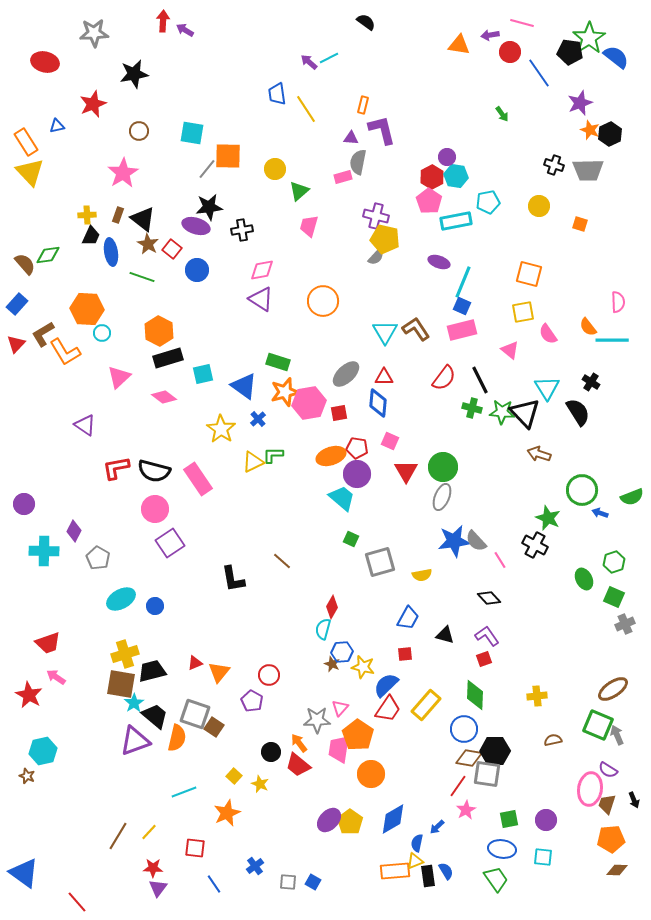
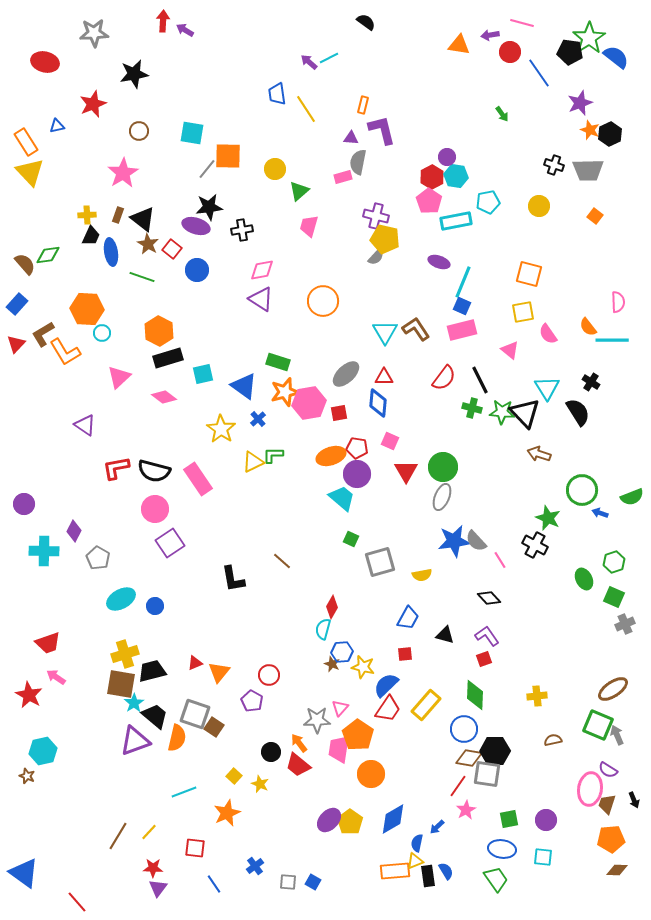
orange square at (580, 224): moved 15 px right, 8 px up; rotated 21 degrees clockwise
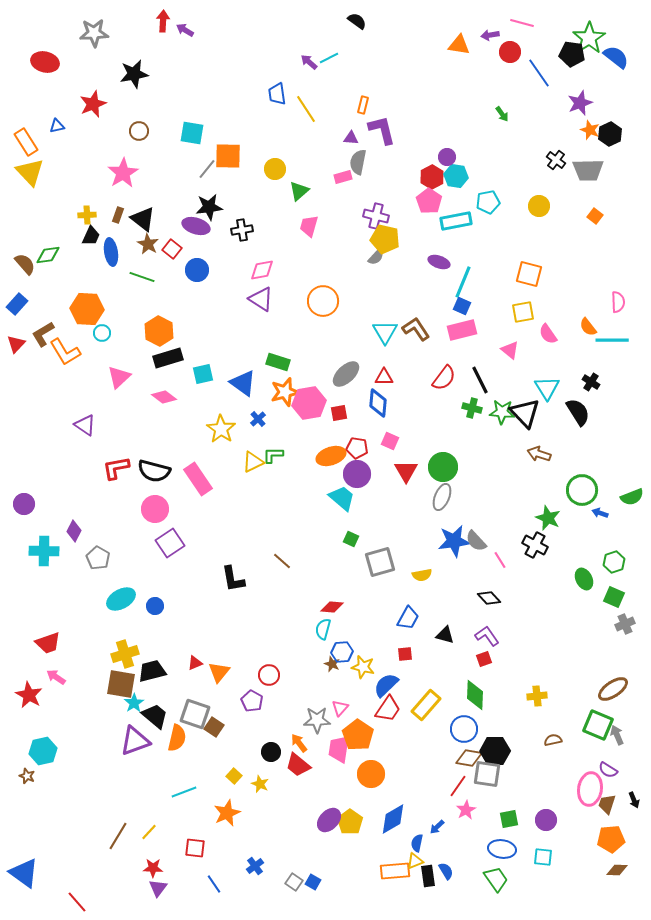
black semicircle at (366, 22): moved 9 px left, 1 px up
black pentagon at (570, 52): moved 2 px right, 2 px down
black cross at (554, 165): moved 2 px right, 5 px up; rotated 18 degrees clockwise
blue triangle at (244, 386): moved 1 px left, 3 px up
red diamond at (332, 607): rotated 65 degrees clockwise
gray square at (288, 882): moved 6 px right; rotated 30 degrees clockwise
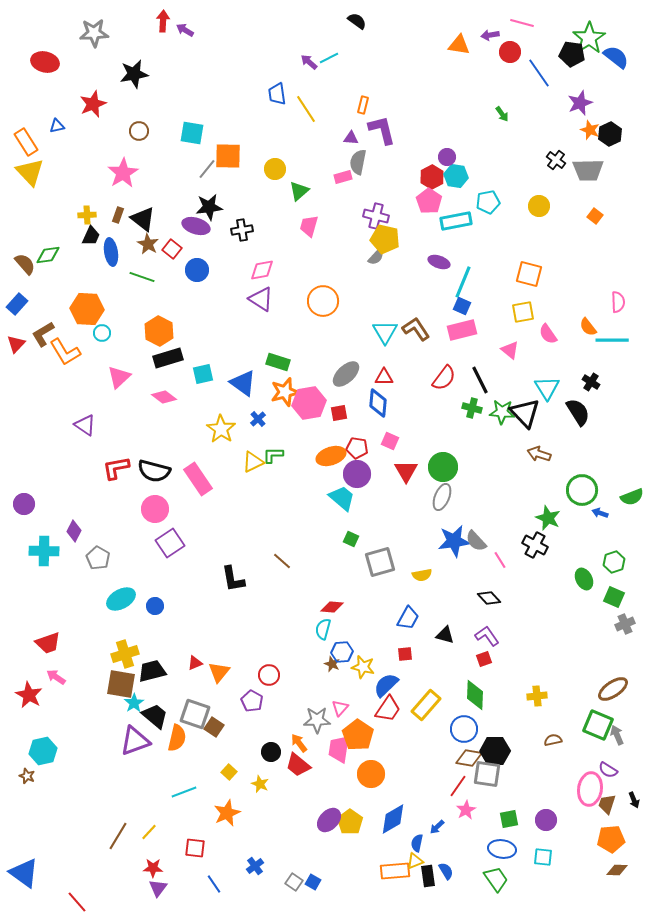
yellow square at (234, 776): moved 5 px left, 4 px up
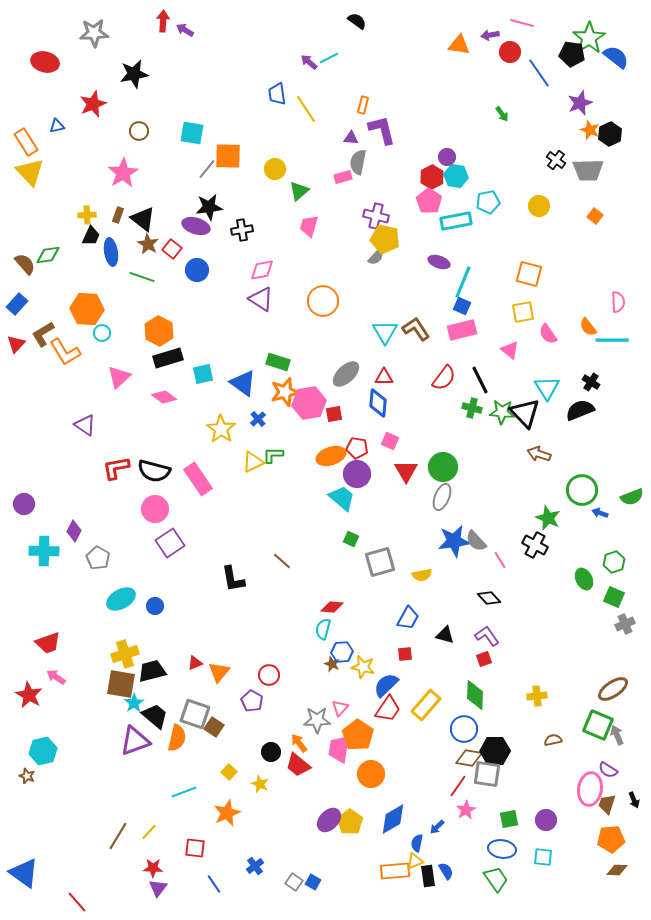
black semicircle at (578, 412): moved 2 px right, 2 px up; rotated 80 degrees counterclockwise
red square at (339, 413): moved 5 px left, 1 px down
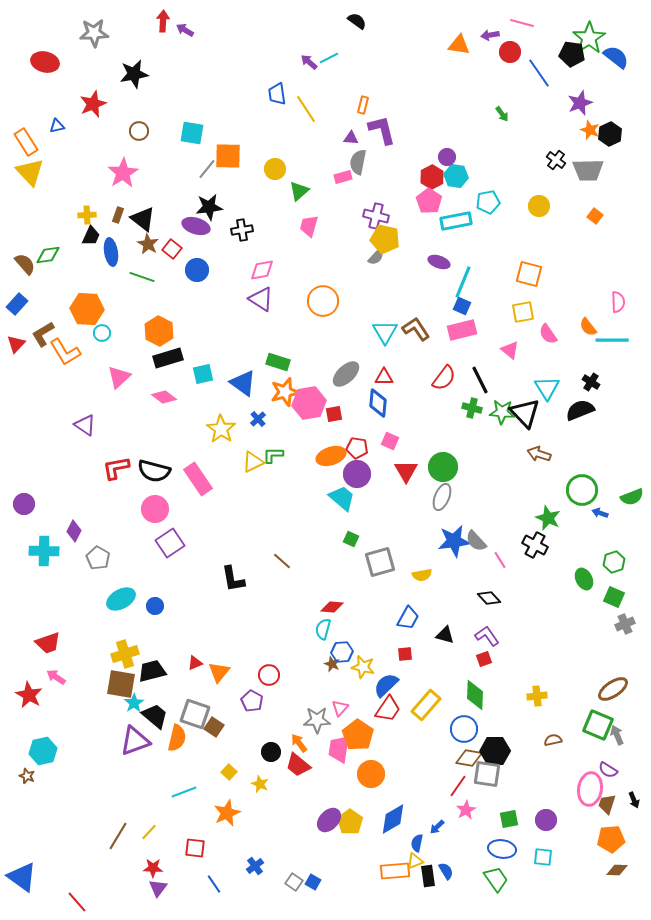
blue triangle at (24, 873): moved 2 px left, 4 px down
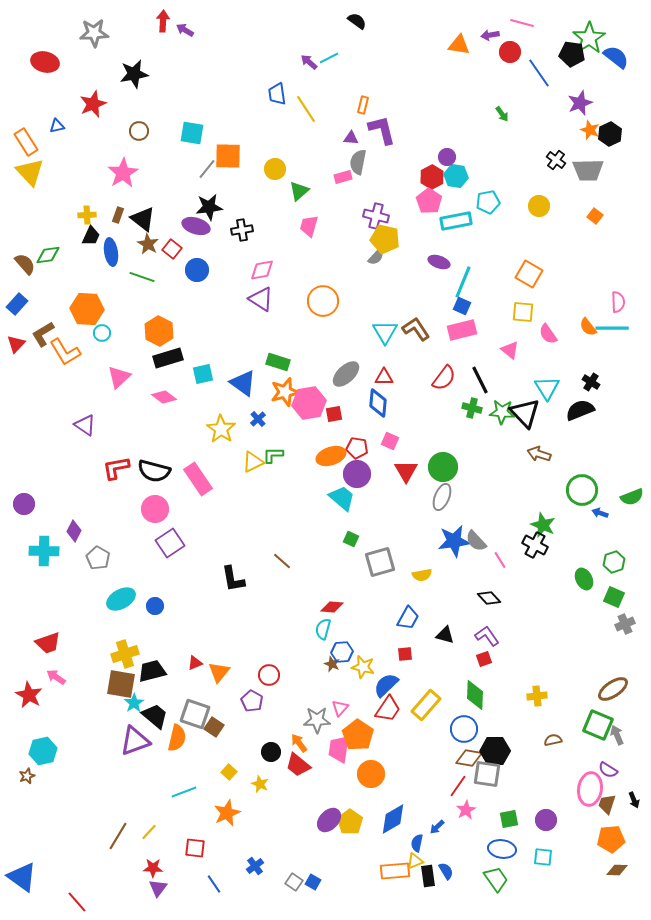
orange square at (529, 274): rotated 16 degrees clockwise
yellow square at (523, 312): rotated 15 degrees clockwise
cyan line at (612, 340): moved 12 px up
green star at (548, 518): moved 5 px left, 7 px down
brown star at (27, 776): rotated 28 degrees clockwise
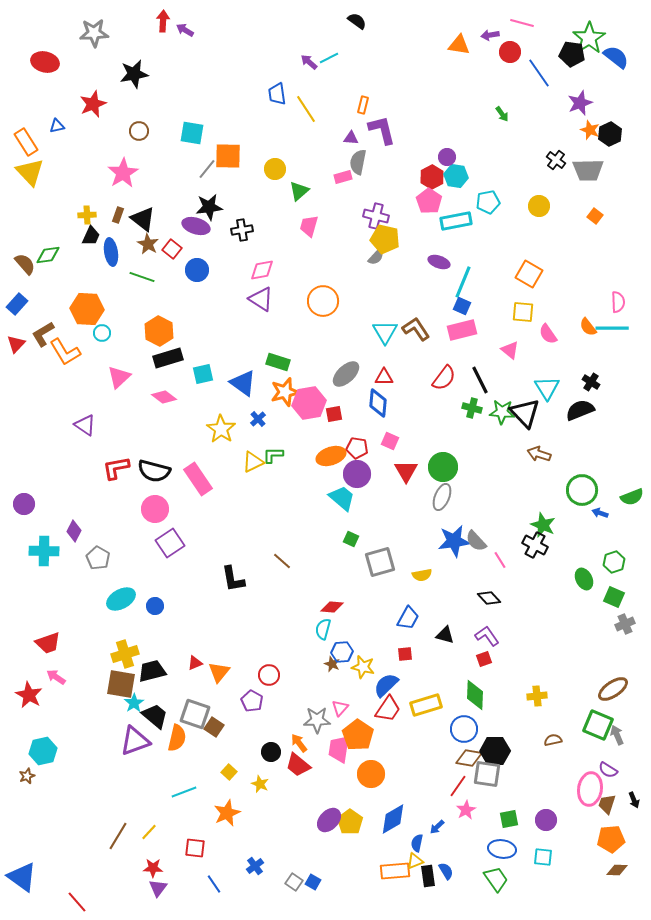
yellow rectangle at (426, 705): rotated 32 degrees clockwise
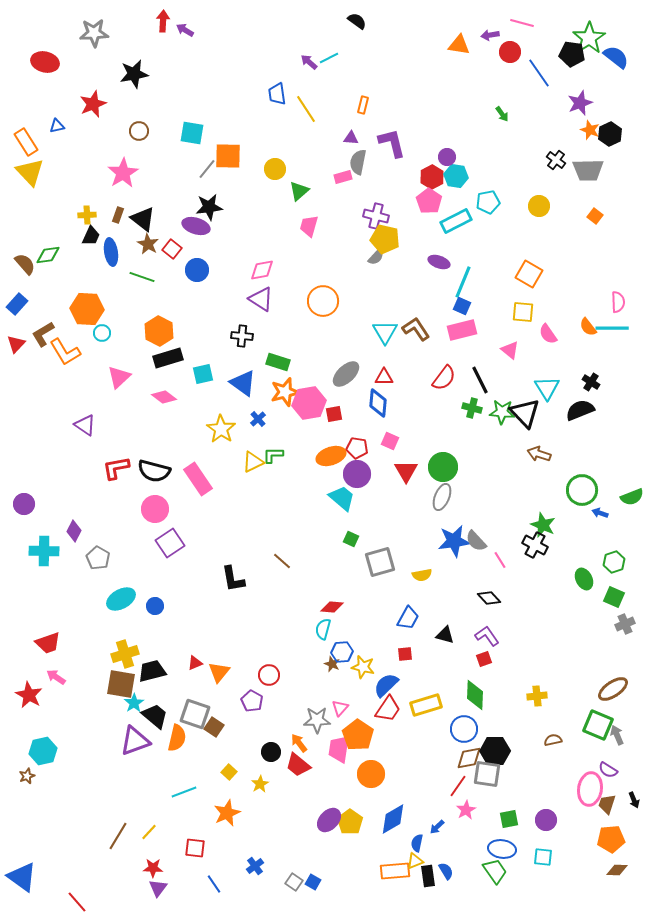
purple L-shape at (382, 130): moved 10 px right, 13 px down
cyan rectangle at (456, 221): rotated 16 degrees counterclockwise
black cross at (242, 230): moved 106 px down; rotated 15 degrees clockwise
brown diamond at (469, 758): rotated 20 degrees counterclockwise
yellow star at (260, 784): rotated 18 degrees clockwise
green trapezoid at (496, 879): moved 1 px left, 8 px up
